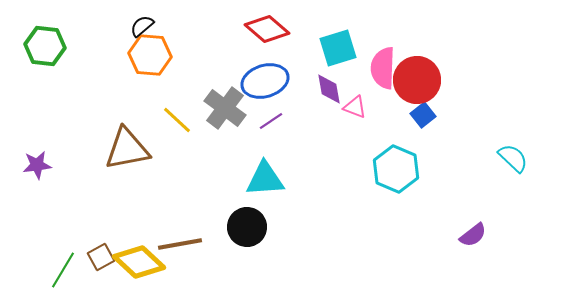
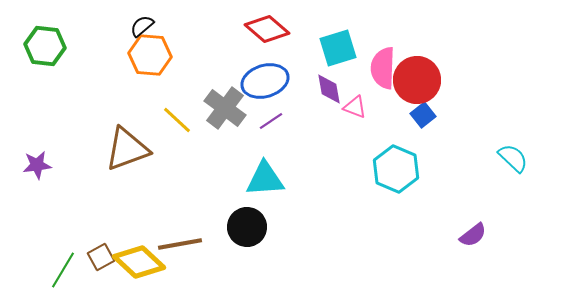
brown triangle: rotated 9 degrees counterclockwise
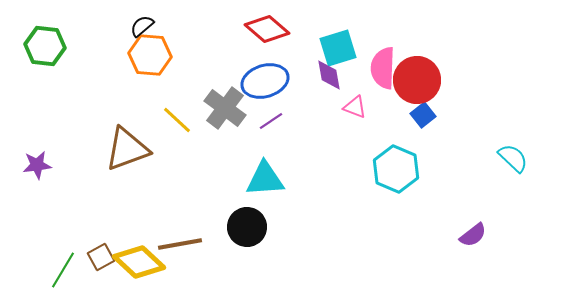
purple diamond: moved 14 px up
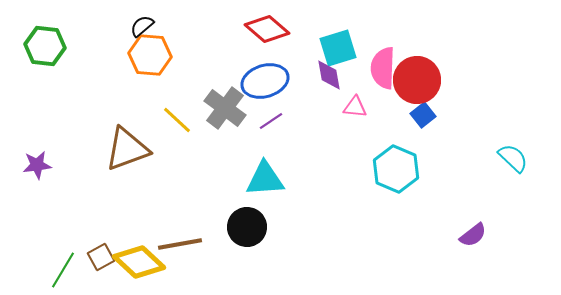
pink triangle: rotated 15 degrees counterclockwise
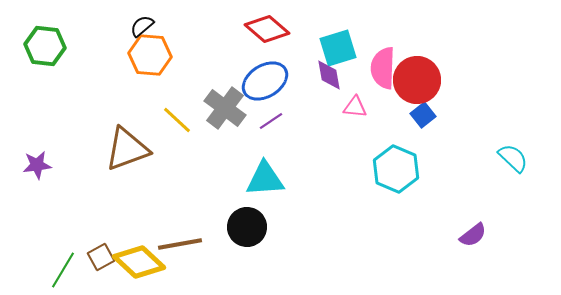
blue ellipse: rotated 15 degrees counterclockwise
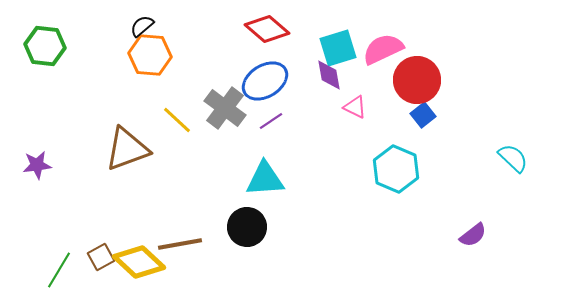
pink semicircle: moved 19 px up; rotated 63 degrees clockwise
pink triangle: rotated 20 degrees clockwise
green line: moved 4 px left
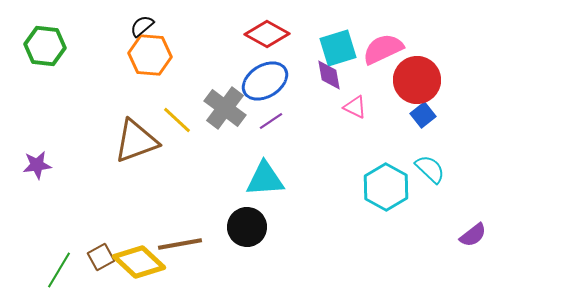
red diamond: moved 5 px down; rotated 12 degrees counterclockwise
brown triangle: moved 9 px right, 8 px up
cyan semicircle: moved 83 px left, 11 px down
cyan hexagon: moved 10 px left, 18 px down; rotated 6 degrees clockwise
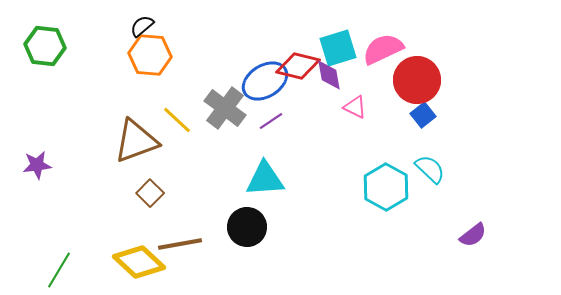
red diamond: moved 31 px right, 32 px down; rotated 15 degrees counterclockwise
brown square: moved 49 px right, 64 px up; rotated 16 degrees counterclockwise
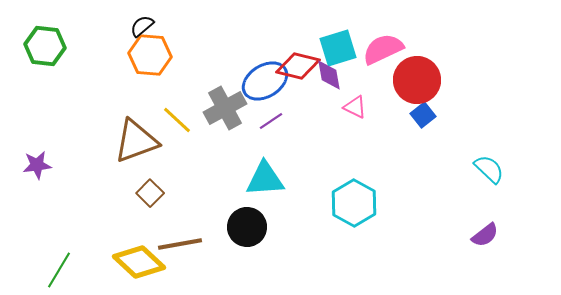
gray cross: rotated 24 degrees clockwise
cyan semicircle: moved 59 px right
cyan hexagon: moved 32 px left, 16 px down
purple semicircle: moved 12 px right
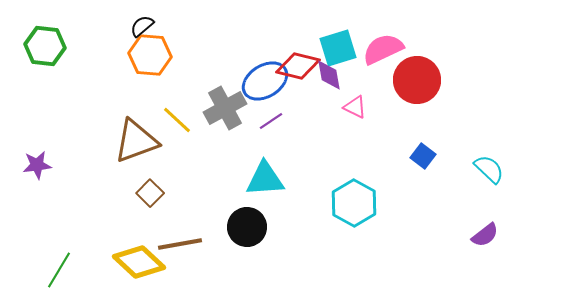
blue square: moved 41 px down; rotated 15 degrees counterclockwise
